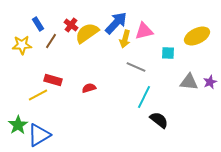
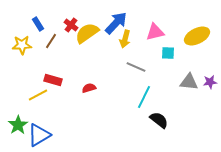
pink triangle: moved 11 px right, 1 px down
purple star: rotated 16 degrees clockwise
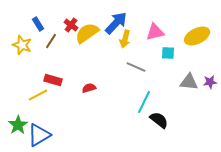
yellow star: rotated 24 degrees clockwise
cyan line: moved 5 px down
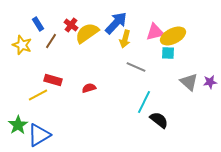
yellow ellipse: moved 24 px left
gray triangle: rotated 36 degrees clockwise
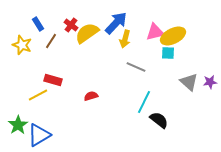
red semicircle: moved 2 px right, 8 px down
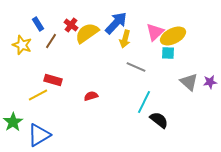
pink triangle: rotated 30 degrees counterclockwise
green star: moved 5 px left, 3 px up
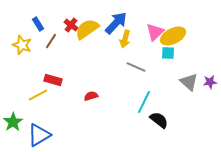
yellow semicircle: moved 4 px up
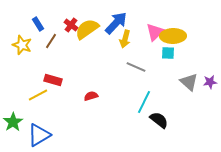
yellow ellipse: rotated 25 degrees clockwise
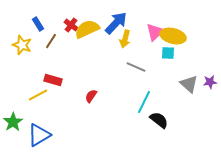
yellow semicircle: rotated 10 degrees clockwise
yellow ellipse: rotated 15 degrees clockwise
gray triangle: moved 2 px down
red semicircle: rotated 40 degrees counterclockwise
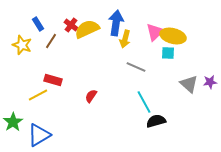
blue arrow: rotated 35 degrees counterclockwise
cyan line: rotated 55 degrees counterclockwise
black semicircle: moved 3 px left, 1 px down; rotated 54 degrees counterclockwise
